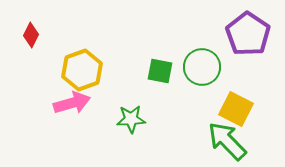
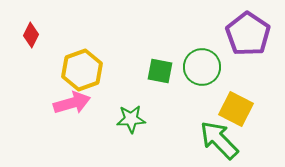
green arrow: moved 8 px left, 1 px up
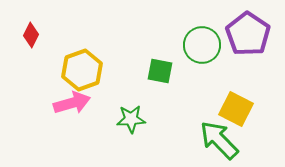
green circle: moved 22 px up
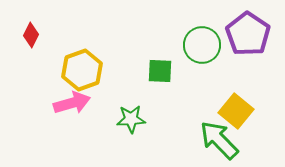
green square: rotated 8 degrees counterclockwise
yellow square: moved 2 px down; rotated 12 degrees clockwise
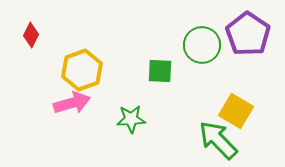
yellow square: rotated 8 degrees counterclockwise
green arrow: moved 1 px left
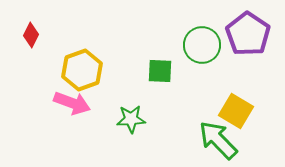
pink arrow: rotated 36 degrees clockwise
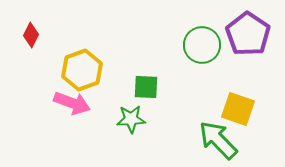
green square: moved 14 px left, 16 px down
yellow square: moved 2 px right, 2 px up; rotated 12 degrees counterclockwise
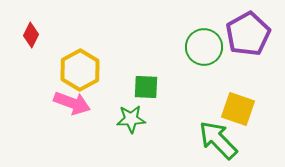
purple pentagon: rotated 9 degrees clockwise
green circle: moved 2 px right, 2 px down
yellow hexagon: moved 2 px left; rotated 9 degrees counterclockwise
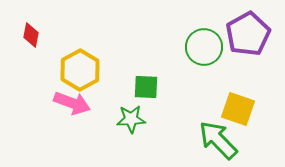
red diamond: rotated 15 degrees counterclockwise
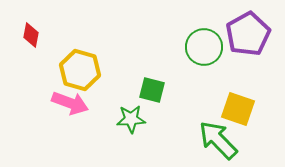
yellow hexagon: rotated 15 degrees counterclockwise
green square: moved 6 px right, 3 px down; rotated 12 degrees clockwise
pink arrow: moved 2 px left
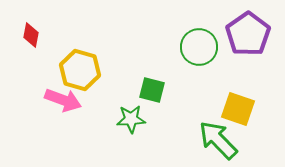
purple pentagon: rotated 6 degrees counterclockwise
green circle: moved 5 px left
pink arrow: moved 7 px left, 3 px up
